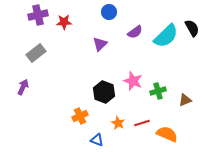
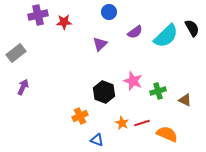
gray rectangle: moved 20 px left
brown triangle: rotated 48 degrees clockwise
orange star: moved 4 px right
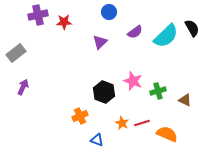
purple triangle: moved 2 px up
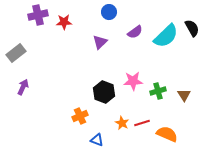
pink star: rotated 24 degrees counterclockwise
brown triangle: moved 1 px left, 5 px up; rotated 32 degrees clockwise
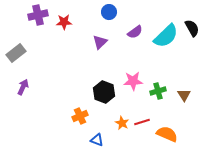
red line: moved 1 px up
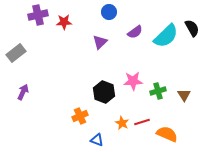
purple arrow: moved 5 px down
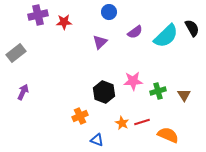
orange semicircle: moved 1 px right, 1 px down
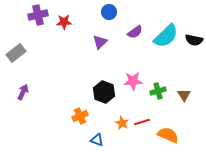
black semicircle: moved 2 px right, 12 px down; rotated 132 degrees clockwise
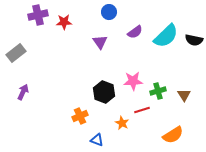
purple triangle: rotated 21 degrees counterclockwise
red line: moved 12 px up
orange semicircle: moved 5 px right; rotated 125 degrees clockwise
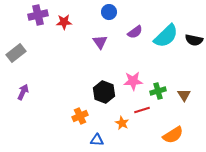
blue triangle: rotated 16 degrees counterclockwise
